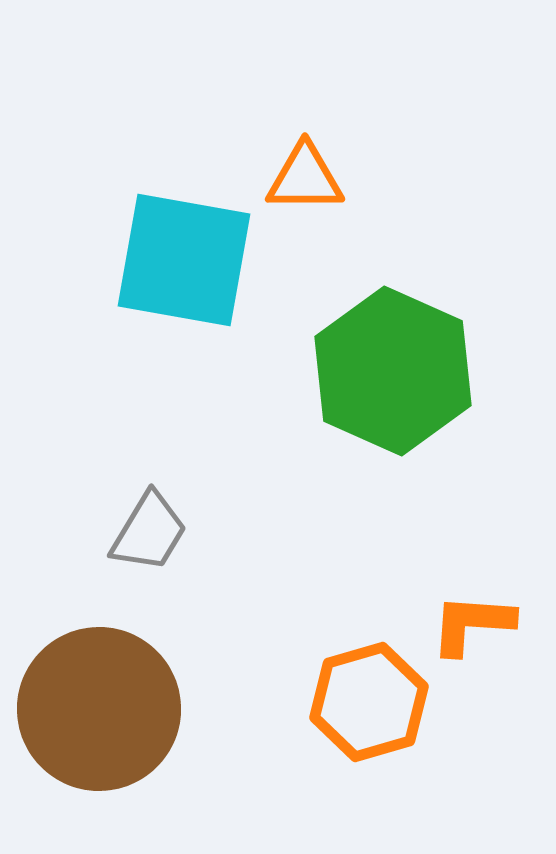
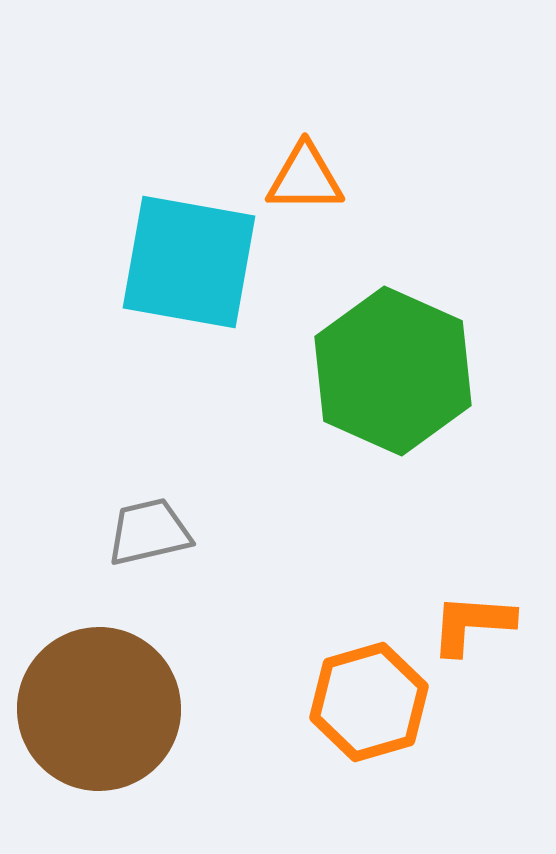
cyan square: moved 5 px right, 2 px down
gray trapezoid: rotated 134 degrees counterclockwise
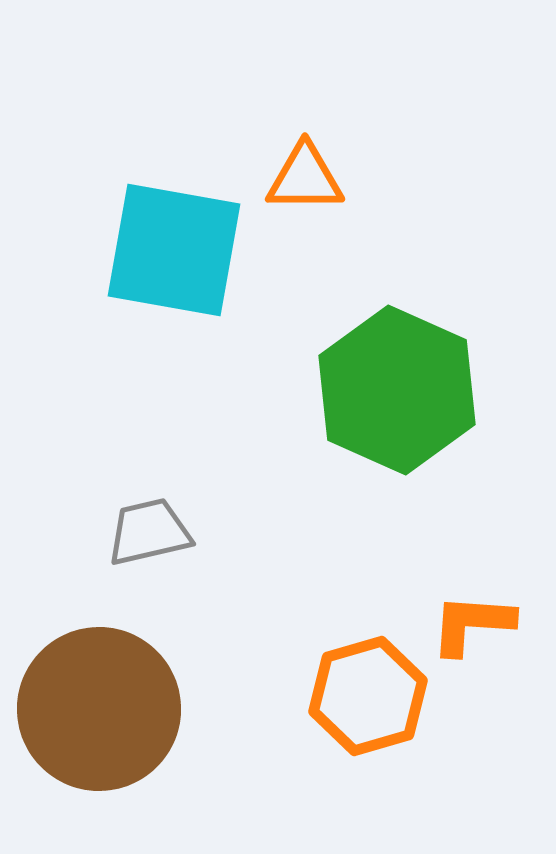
cyan square: moved 15 px left, 12 px up
green hexagon: moved 4 px right, 19 px down
orange hexagon: moved 1 px left, 6 px up
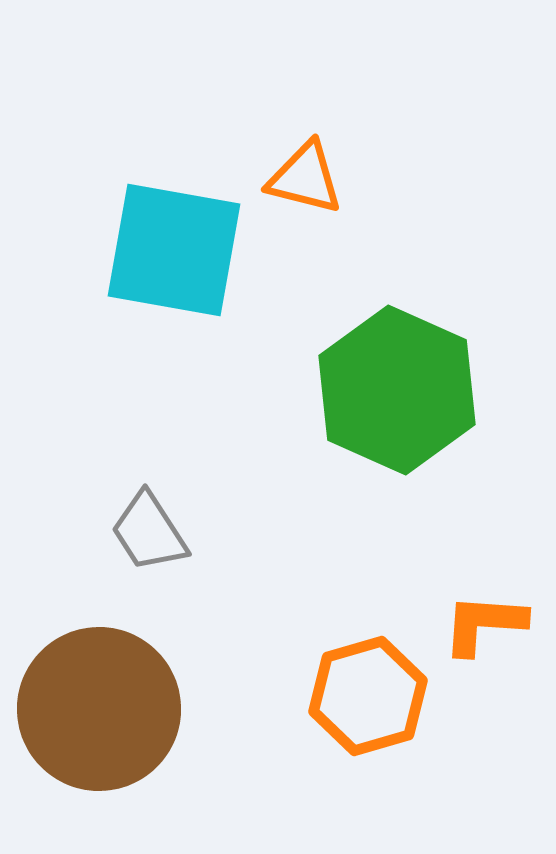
orange triangle: rotated 14 degrees clockwise
gray trapezoid: rotated 110 degrees counterclockwise
orange L-shape: moved 12 px right
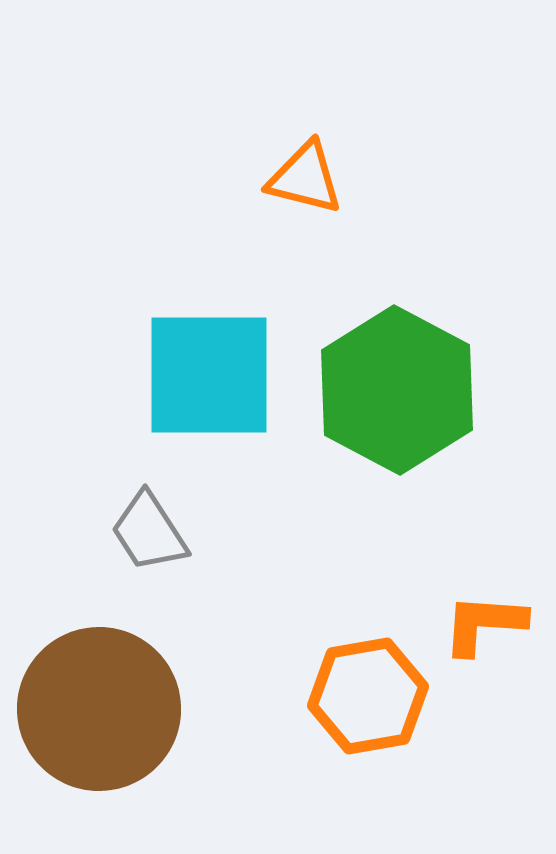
cyan square: moved 35 px right, 125 px down; rotated 10 degrees counterclockwise
green hexagon: rotated 4 degrees clockwise
orange hexagon: rotated 6 degrees clockwise
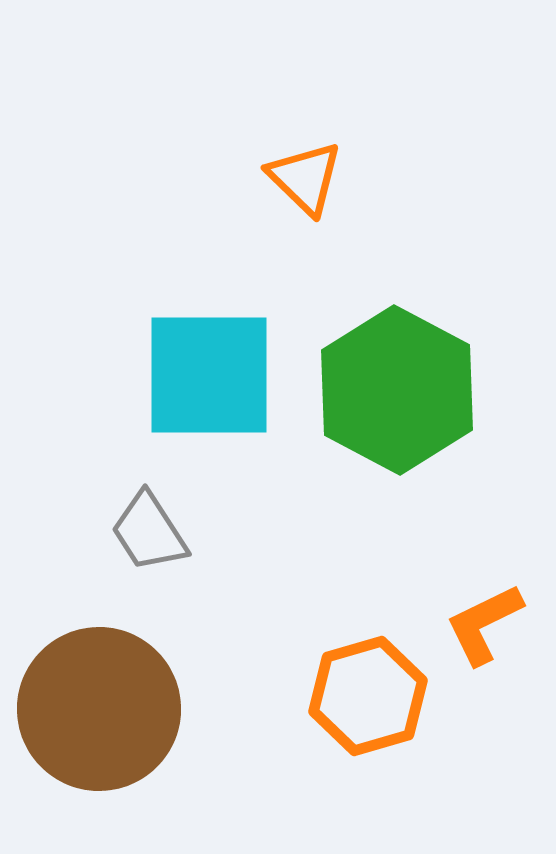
orange triangle: rotated 30 degrees clockwise
orange L-shape: rotated 30 degrees counterclockwise
orange hexagon: rotated 6 degrees counterclockwise
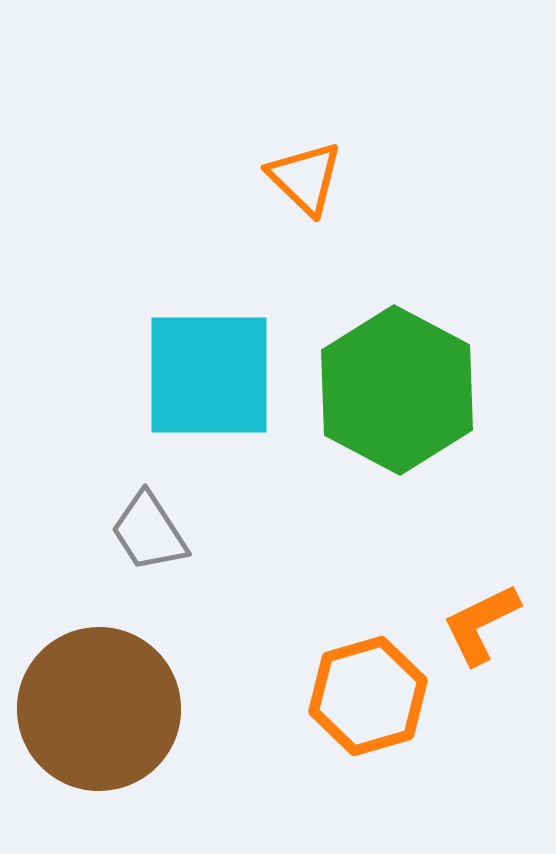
orange L-shape: moved 3 px left
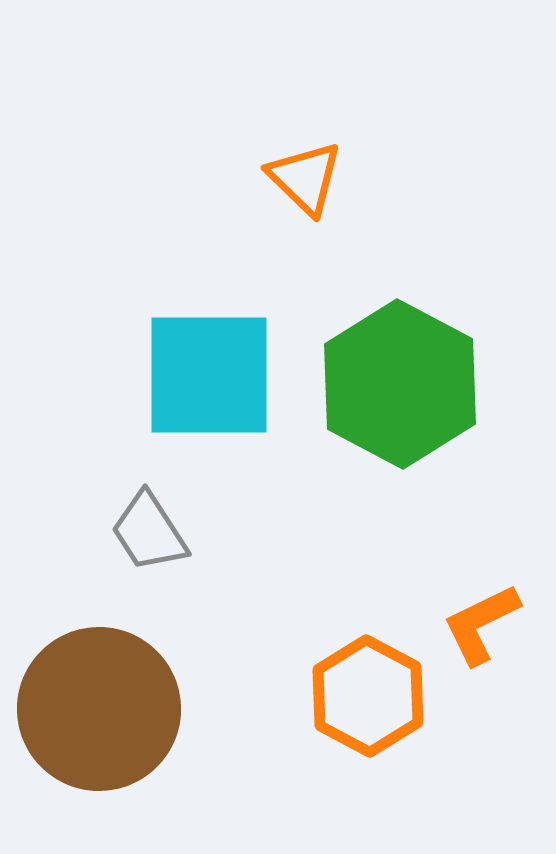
green hexagon: moved 3 px right, 6 px up
orange hexagon: rotated 16 degrees counterclockwise
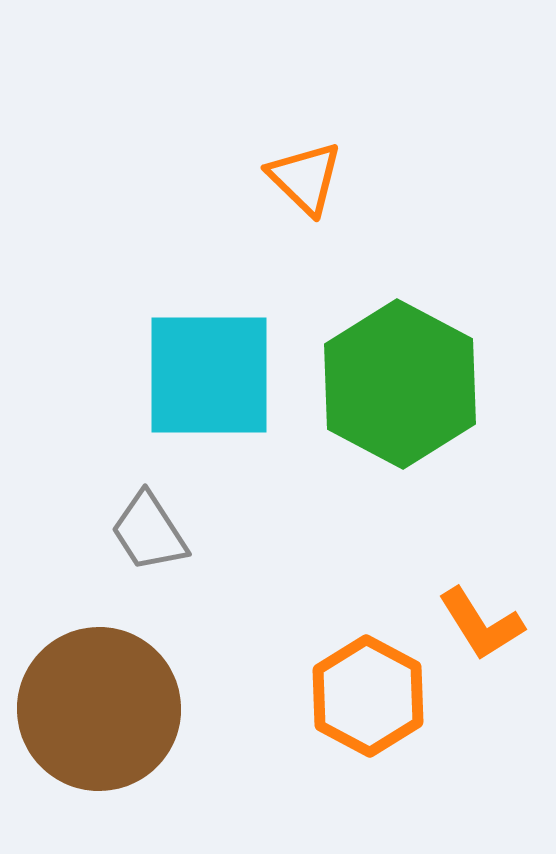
orange L-shape: rotated 96 degrees counterclockwise
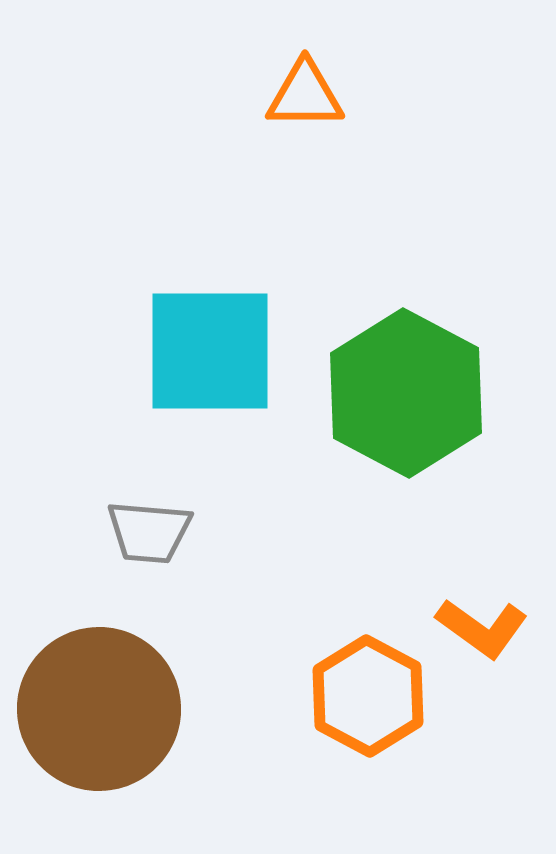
orange triangle: moved 83 px up; rotated 44 degrees counterclockwise
cyan square: moved 1 px right, 24 px up
green hexagon: moved 6 px right, 9 px down
gray trapezoid: rotated 52 degrees counterclockwise
orange L-shape: moved 1 px right, 4 px down; rotated 22 degrees counterclockwise
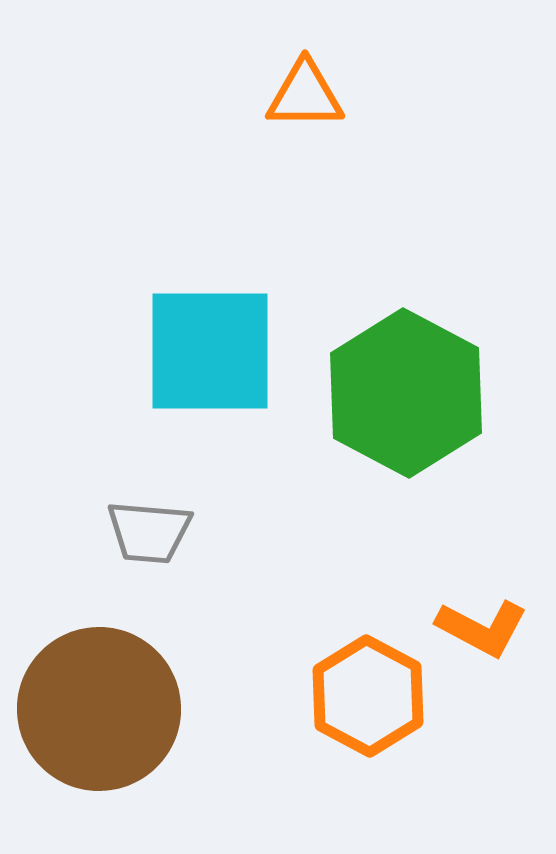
orange L-shape: rotated 8 degrees counterclockwise
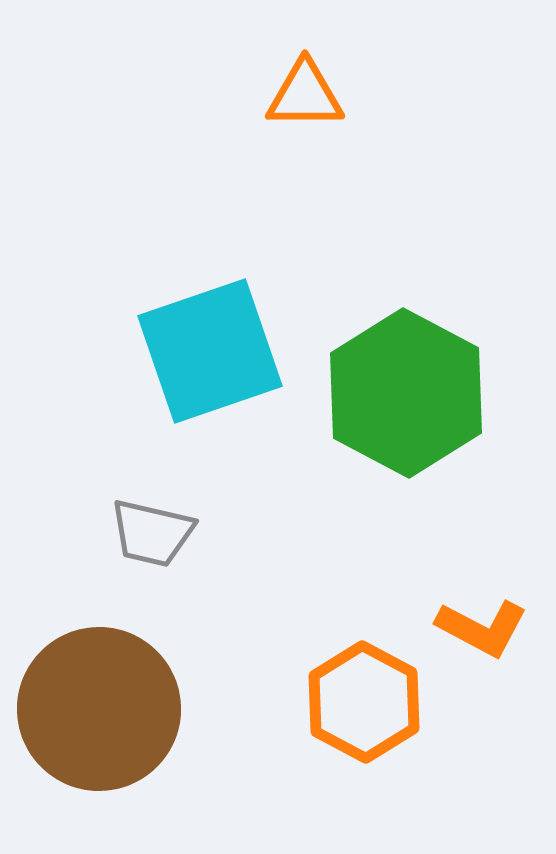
cyan square: rotated 19 degrees counterclockwise
gray trapezoid: moved 3 px right, 1 px down; rotated 8 degrees clockwise
orange hexagon: moved 4 px left, 6 px down
